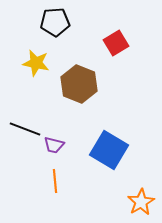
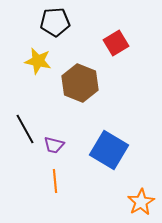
yellow star: moved 2 px right, 2 px up
brown hexagon: moved 1 px right, 1 px up
black line: rotated 40 degrees clockwise
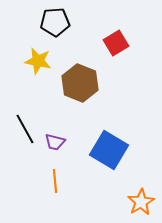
purple trapezoid: moved 1 px right, 3 px up
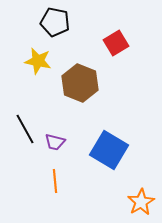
black pentagon: rotated 16 degrees clockwise
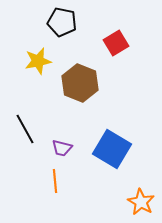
black pentagon: moved 7 px right
yellow star: rotated 24 degrees counterclockwise
purple trapezoid: moved 7 px right, 6 px down
blue square: moved 3 px right, 1 px up
orange star: rotated 12 degrees counterclockwise
